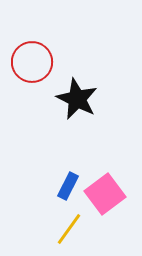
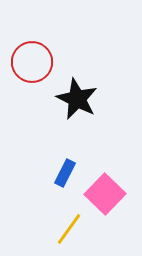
blue rectangle: moved 3 px left, 13 px up
pink square: rotated 9 degrees counterclockwise
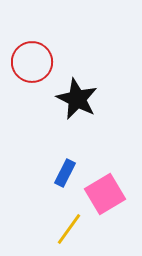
pink square: rotated 15 degrees clockwise
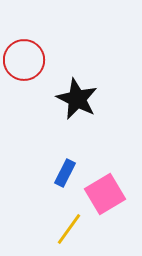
red circle: moved 8 px left, 2 px up
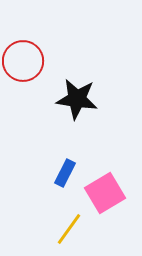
red circle: moved 1 px left, 1 px down
black star: rotated 18 degrees counterclockwise
pink square: moved 1 px up
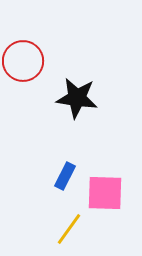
black star: moved 1 px up
blue rectangle: moved 3 px down
pink square: rotated 33 degrees clockwise
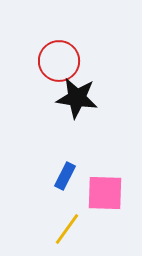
red circle: moved 36 px right
yellow line: moved 2 px left
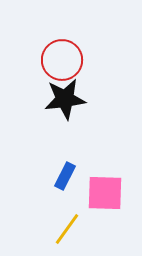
red circle: moved 3 px right, 1 px up
black star: moved 12 px left, 1 px down; rotated 15 degrees counterclockwise
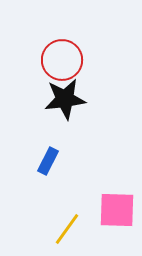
blue rectangle: moved 17 px left, 15 px up
pink square: moved 12 px right, 17 px down
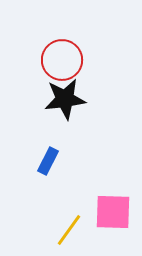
pink square: moved 4 px left, 2 px down
yellow line: moved 2 px right, 1 px down
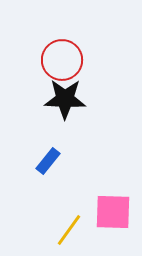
black star: rotated 9 degrees clockwise
blue rectangle: rotated 12 degrees clockwise
